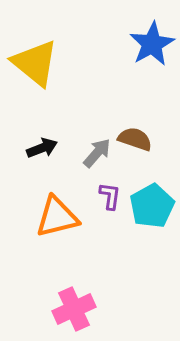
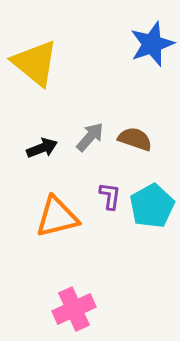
blue star: rotated 9 degrees clockwise
gray arrow: moved 7 px left, 16 px up
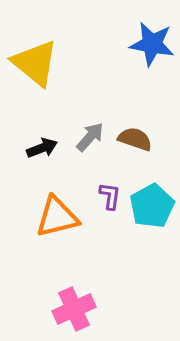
blue star: rotated 30 degrees clockwise
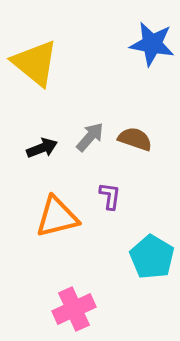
cyan pentagon: moved 51 px down; rotated 12 degrees counterclockwise
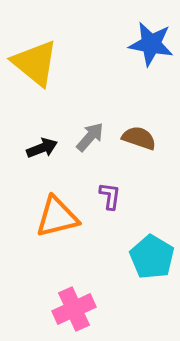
blue star: moved 1 px left
brown semicircle: moved 4 px right, 1 px up
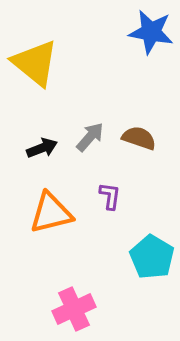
blue star: moved 12 px up
orange triangle: moved 6 px left, 4 px up
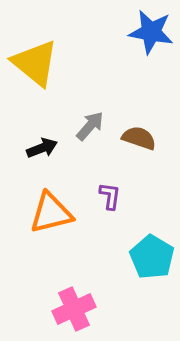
gray arrow: moved 11 px up
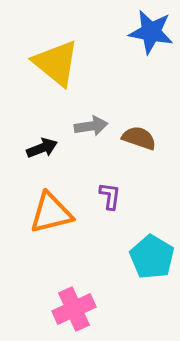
yellow triangle: moved 21 px right
gray arrow: moved 1 px right; rotated 40 degrees clockwise
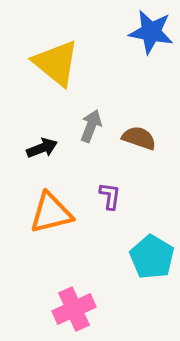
gray arrow: rotated 60 degrees counterclockwise
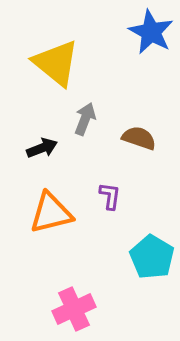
blue star: rotated 18 degrees clockwise
gray arrow: moved 6 px left, 7 px up
